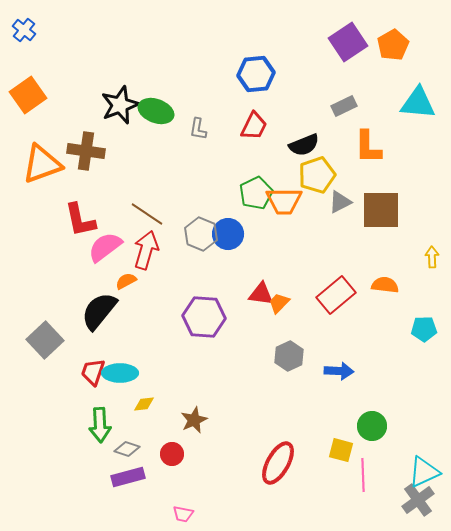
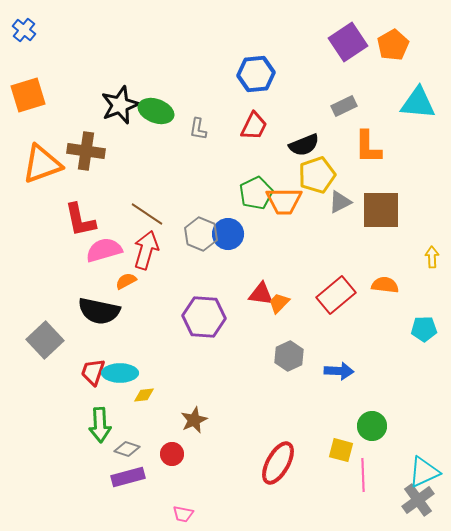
orange square at (28, 95): rotated 18 degrees clockwise
pink semicircle at (105, 247): moved 1 px left, 3 px down; rotated 21 degrees clockwise
black semicircle at (99, 311): rotated 117 degrees counterclockwise
yellow diamond at (144, 404): moved 9 px up
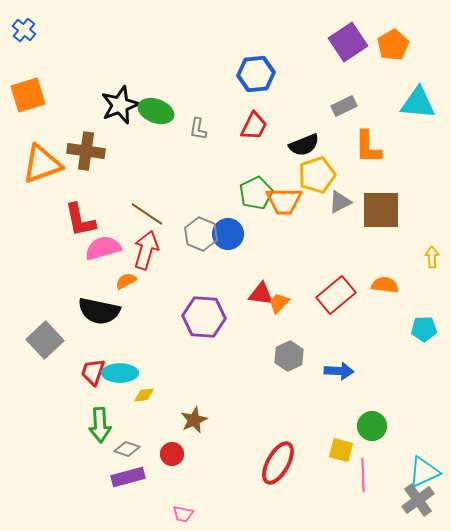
pink semicircle at (104, 250): moved 1 px left, 2 px up
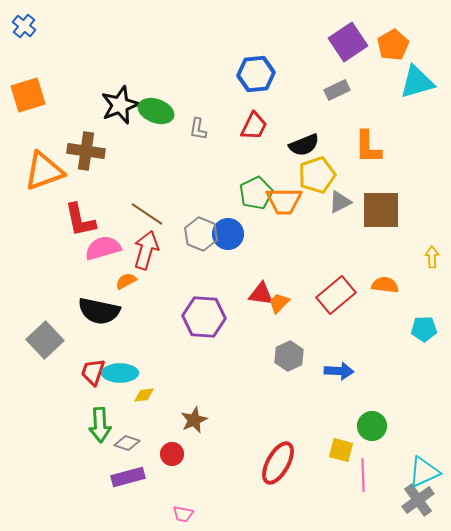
blue cross at (24, 30): moved 4 px up
cyan triangle at (418, 103): moved 1 px left, 21 px up; rotated 21 degrees counterclockwise
gray rectangle at (344, 106): moved 7 px left, 16 px up
orange triangle at (42, 164): moved 2 px right, 7 px down
gray diamond at (127, 449): moved 6 px up
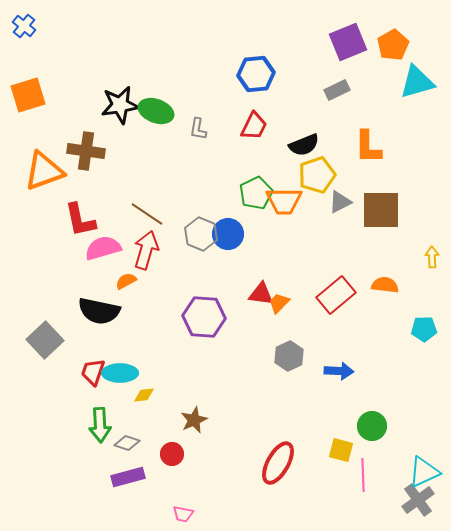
purple square at (348, 42): rotated 12 degrees clockwise
black star at (120, 105): rotated 12 degrees clockwise
